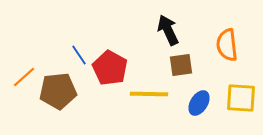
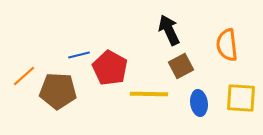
black arrow: moved 1 px right
blue line: rotated 70 degrees counterclockwise
brown square: moved 1 px down; rotated 20 degrees counterclockwise
orange line: moved 1 px up
brown pentagon: rotated 9 degrees clockwise
blue ellipse: rotated 40 degrees counterclockwise
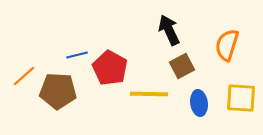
orange semicircle: rotated 24 degrees clockwise
blue line: moved 2 px left
brown square: moved 1 px right
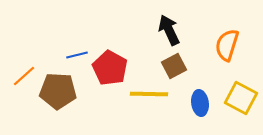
brown square: moved 8 px left
yellow square: rotated 24 degrees clockwise
blue ellipse: moved 1 px right
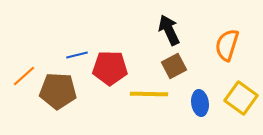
red pentagon: rotated 28 degrees counterclockwise
yellow square: rotated 8 degrees clockwise
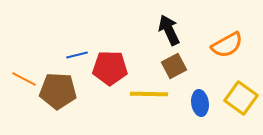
orange semicircle: rotated 136 degrees counterclockwise
orange line: moved 3 px down; rotated 70 degrees clockwise
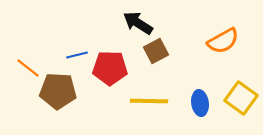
black arrow: moved 31 px left, 7 px up; rotated 32 degrees counterclockwise
orange semicircle: moved 4 px left, 4 px up
brown square: moved 18 px left, 15 px up
orange line: moved 4 px right, 11 px up; rotated 10 degrees clockwise
yellow line: moved 7 px down
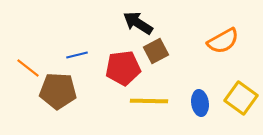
red pentagon: moved 13 px right; rotated 8 degrees counterclockwise
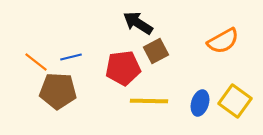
blue line: moved 6 px left, 2 px down
orange line: moved 8 px right, 6 px up
yellow square: moved 6 px left, 3 px down
blue ellipse: rotated 25 degrees clockwise
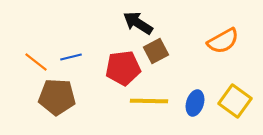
brown pentagon: moved 1 px left, 6 px down
blue ellipse: moved 5 px left
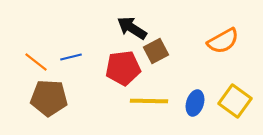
black arrow: moved 6 px left, 5 px down
brown pentagon: moved 8 px left, 1 px down
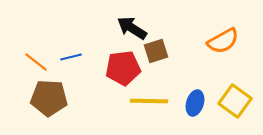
brown square: rotated 10 degrees clockwise
